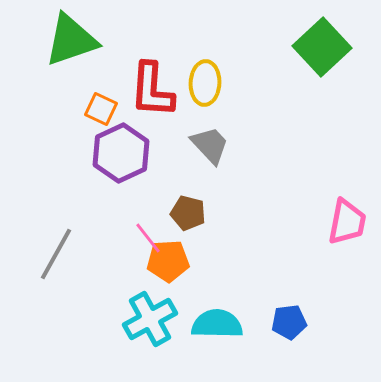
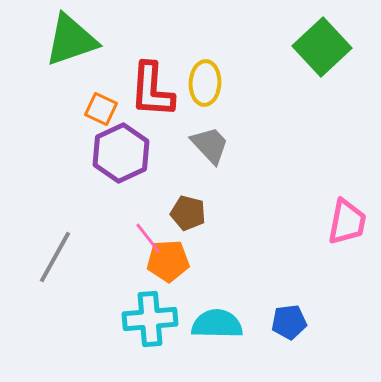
gray line: moved 1 px left, 3 px down
cyan cross: rotated 24 degrees clockwise
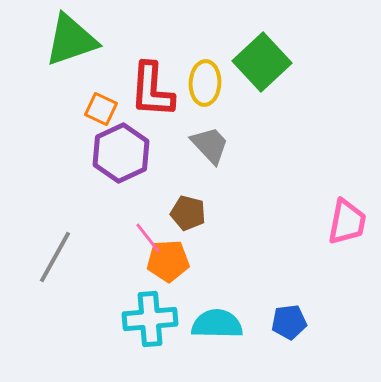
green square: moved 60 px left, 15 px down
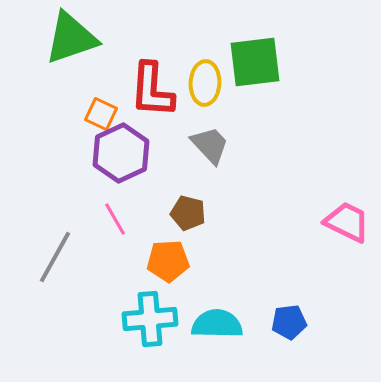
green triangle: moved 2 px up
green square: moved 7 px left; rotated 36 degrees clockwise
orange square: moved 5 px down
pink trapezoid: rotated 75 degrees counterclockwise
pink line: moved 33 px left, 19 px up; rotated 8 degrees clockwise
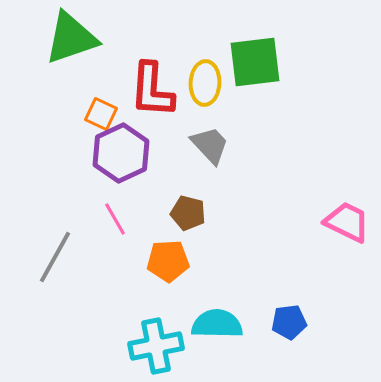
cyan cross: moved 6 px right, 27 px down; rotated 6 degrees counterclockwise
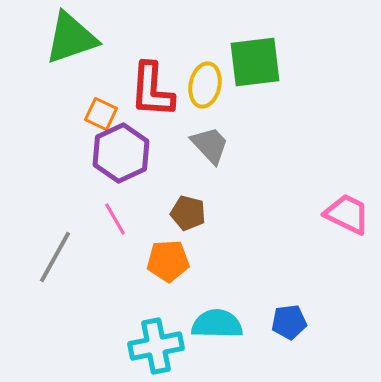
yellow ellipse: moved 2 px down; rotated 9 degrees clockwise
pink trapezoid: moved 8 px up
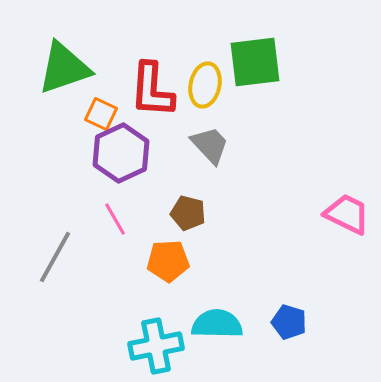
green triangle: moved 7 px left, 30 px down
blue pentagon: rotated 24 degrees clockwise
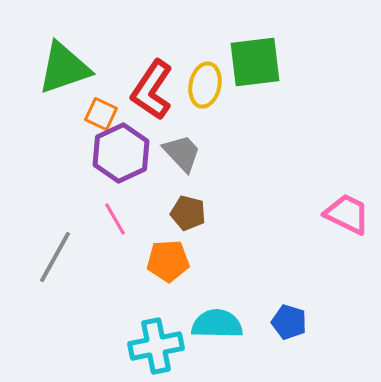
red L-shape: rotated 30 degrees clockwise
gray trapezoid: moved 28 px left, 8 px down
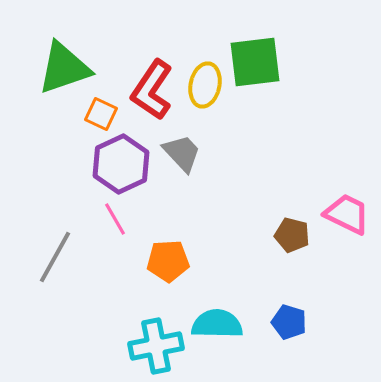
purple hexagon: moved 11 px down
brown pentagon: moved 104 px right, 22 px down
